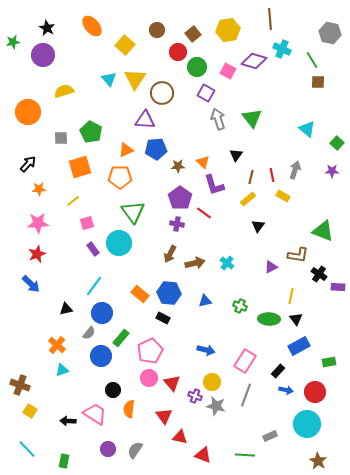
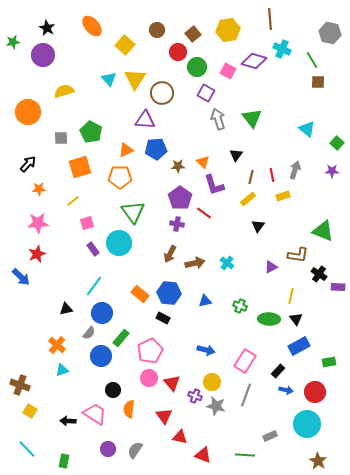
yellow rectangle at (283, 196): rotated 48 degrees counterclockwise
blue arrow at (31, 284): moved 10 px left, 7 px up
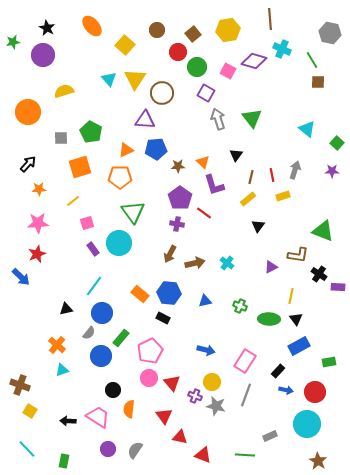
pink trapezoid at (95, 414): moved 3 px right, 3 px down
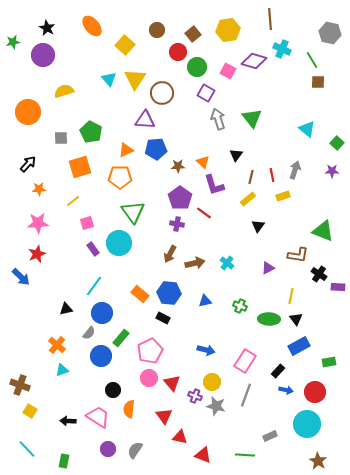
purple triangle at (271, 267): moved 3 px left, 1 px down
